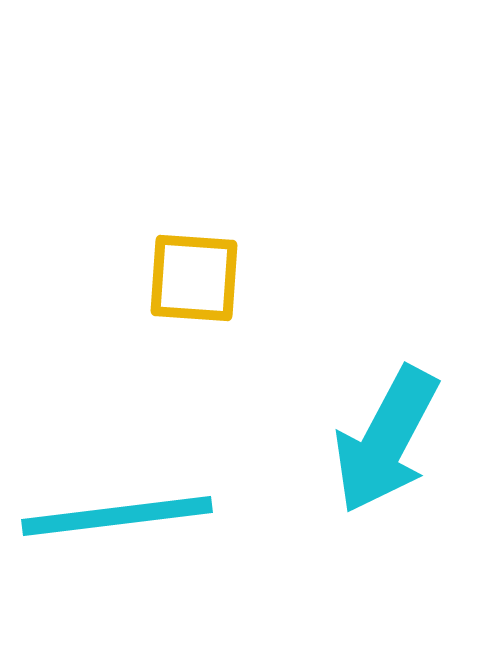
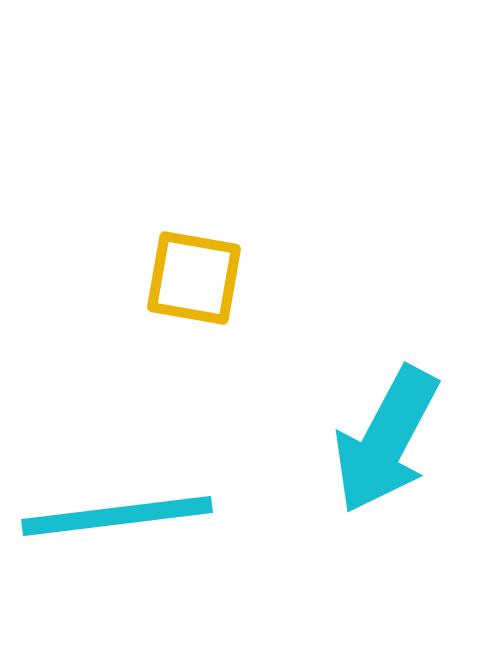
yellow square: rotated 6 degrees clockwise
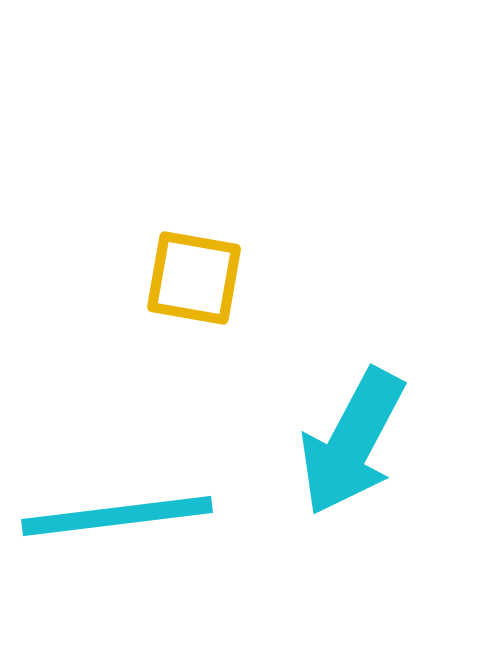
cyan arrow: moved 34 px left, 2 px down
